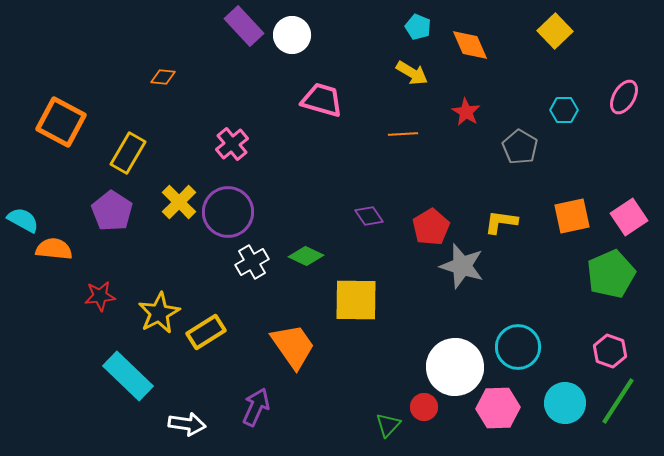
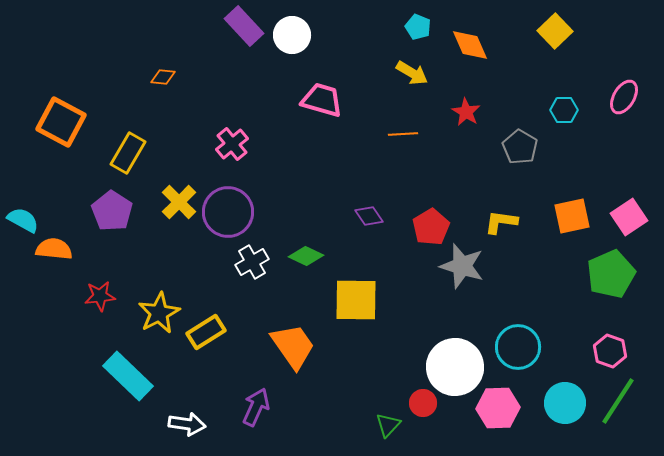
red circle at (424, 407): moved 1 px left, 4 px up
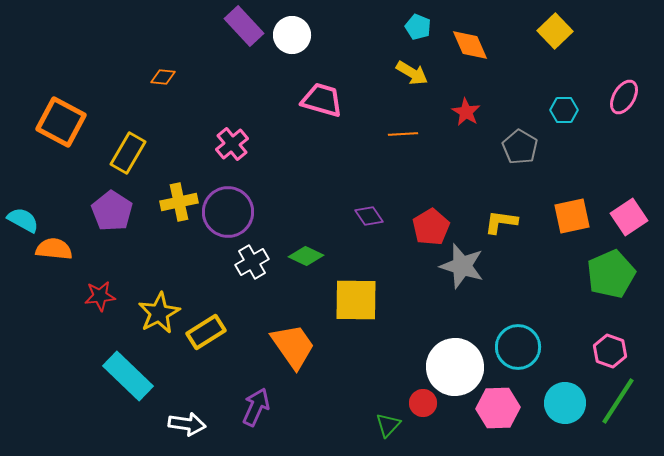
yellow cross at (179, 202): rotated 33 degrees clockwise
